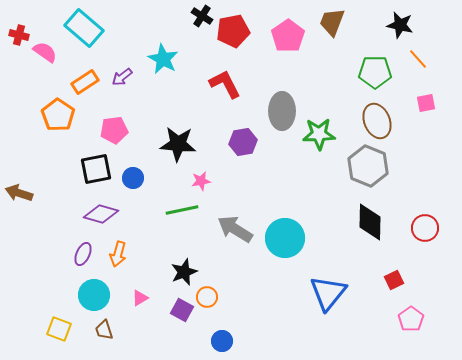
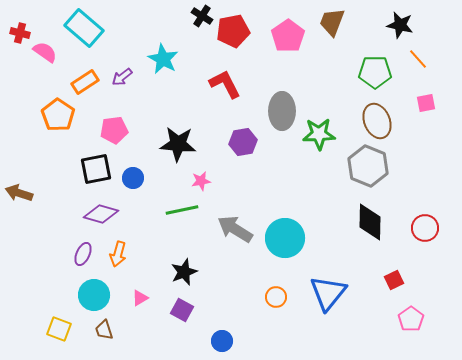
red cross at (19, 35): moved 1 px right, 2 px up
orange circle at (207, 297): moved 69 px right
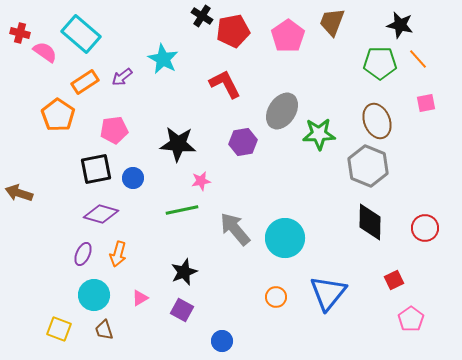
cyan rectangle at (84, 28): moved 3 px left, 6 px down
green pentagon at (375, 72): moved 5 px right, 9 px up
gray ellipse at (282, 111): rotated 33 degrees clockwise
gray arrow at (235, 229): rotated 18 degrees clockwise
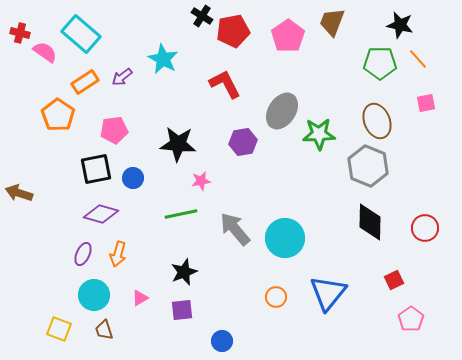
green line at (182, 210): moved 1 px left, 4 px down
purple square at (182, 310): rotated 35 degrees counterclockwise
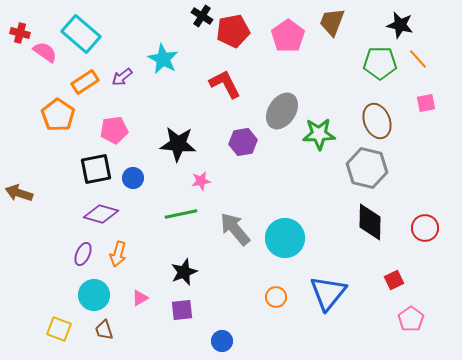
gray hexagon at (368, 166): moved 1 px left, 2 px down; rotated 9 degrees counterclockwise
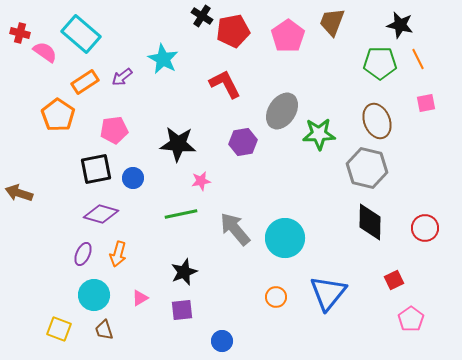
orange line at (418, 59): rotated 15 degrees clockwise
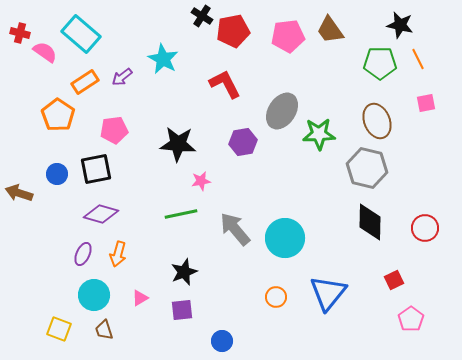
brown trapezoid at (332, 22): moved 2 px left, 8 px down; rotated 56 degrees counterclockwise
pink pentagon at (288, 36): rotated 28 degrees clockwise
blue circle at (133, 178): moved 76 px left, 4 px up
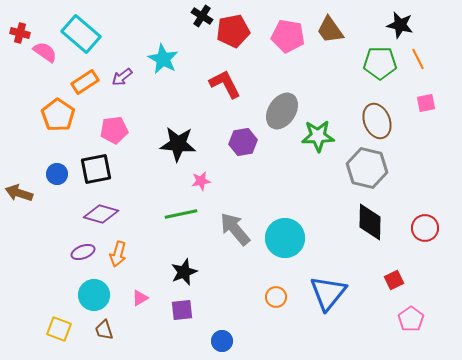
pink pentagon at (288, 36): rotated 16 degrees clockwise
green star at (319, 134): moved 1 px left, 2 px down
purple ellipse at (83, 254): moved 2 px up; rotated 45 degrees clockwise
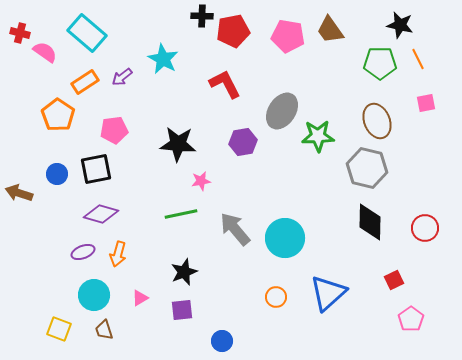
black cross at (202, 16): rotated 30 degrees counterclockwise
cyan rectangle at (81, 34): moved 6 px right, 1 px up
blue triangle at (328, 293): rotated 9 degrees clockwise
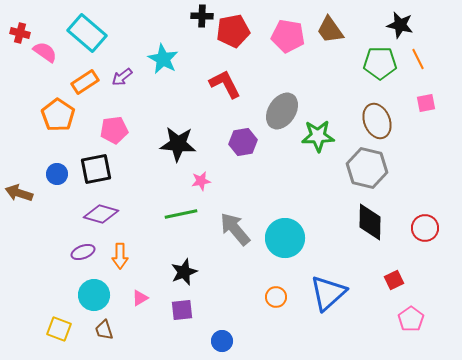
orange arrow at (118, 254): moved 2 px right, 2 px down; rotated 15 degrees counterclockwise
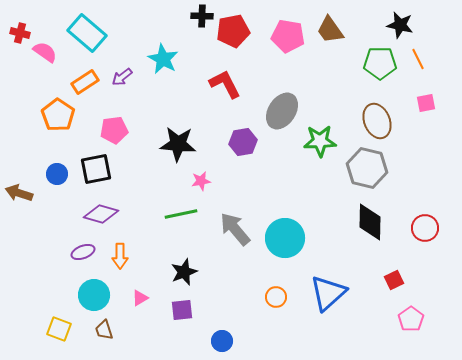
green star at (318, 136): moved 2 px right, 5 px down
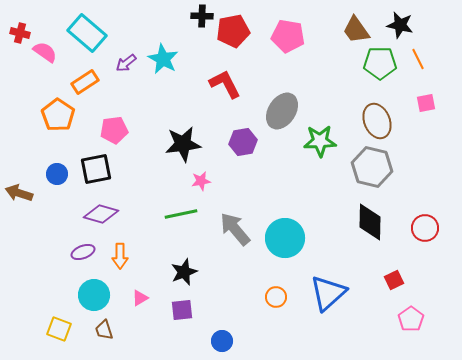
brown trapezoid at (330, 30): moved 26 px right
purple arrow at (122, 77): moved 4 px right, 14 px up
black star at (178, 144): moved 5 px right; rotated 12 degrees counterclockwise
gray hexagon at (367, 168): moved 5 px right, 1 px up
